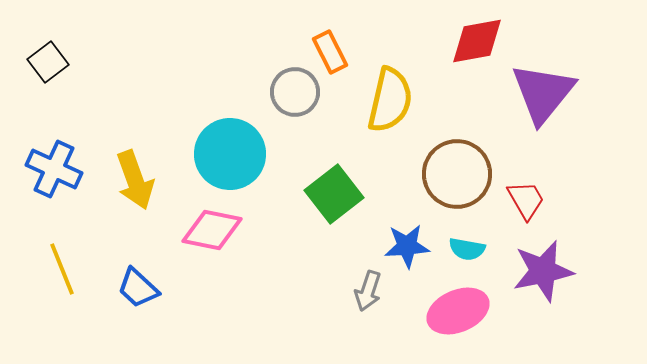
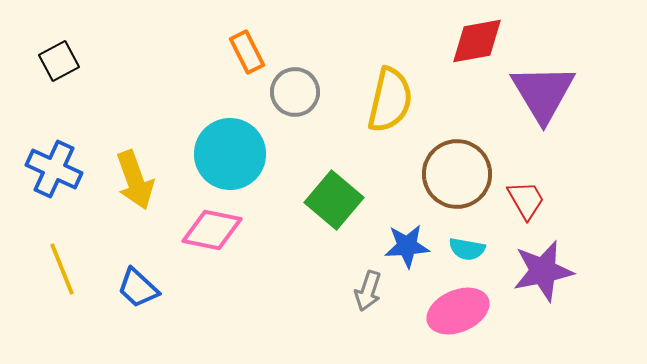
orange rectangle: moved 83 px left
black square: moved 11 px right, 1 px up; rotated 9 degrees clockwise
purple triangle: rotated 10 degrees counterclockwise
green square: moved 6 px down; rotated 12 degrees counterclockwise
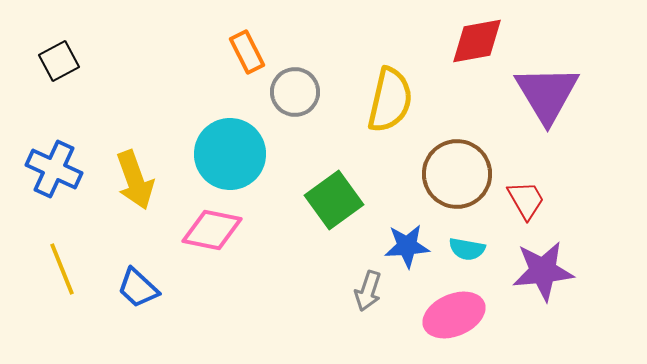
purple triangle: moved 4 px right, 1 px down
green square: rotated 14 degrees clockwise
purple star: rotated 6 degrees clockwise
pink ellipse: moved 4 px left, 4 px down
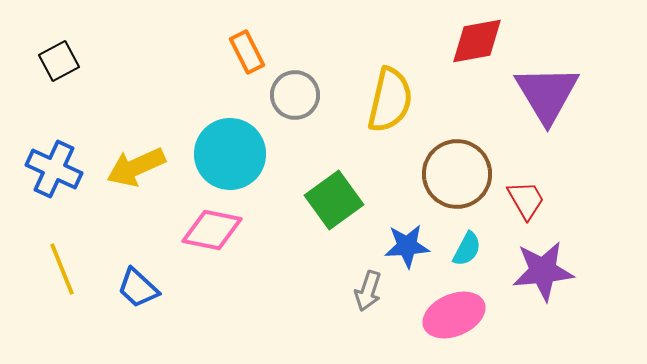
gray circle: moved 3 px down
yellow arrow: moved 1 px right, 13 px up; rotated 86 degrees clockwise
cyan semicircle: rotated 72 degrees counterclockwise
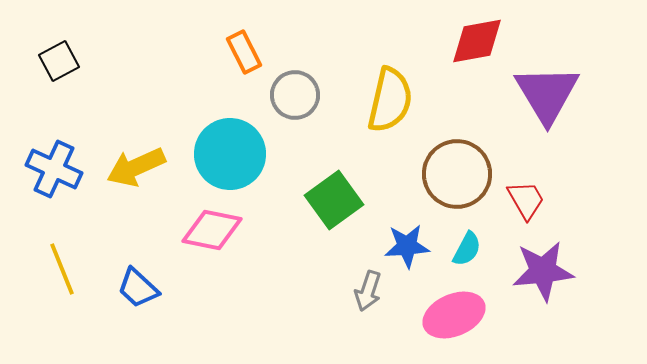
orange rectangle: moved 3 px left
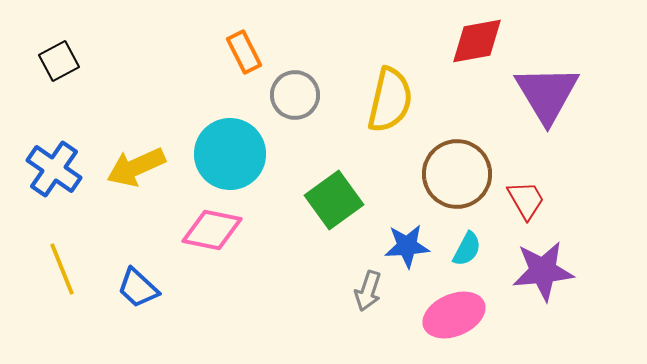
blue cross: rotated 10 degrees clockwise
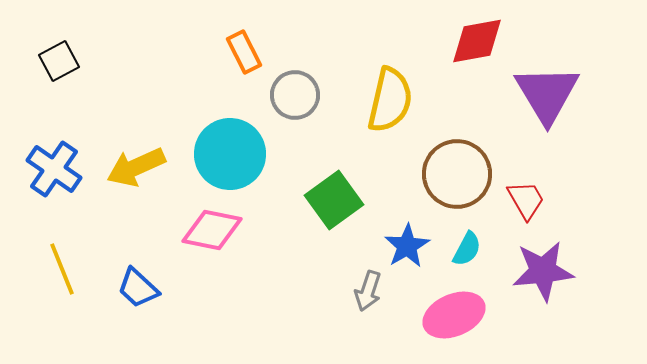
blue star: rotated 27 degrees counterclockwise
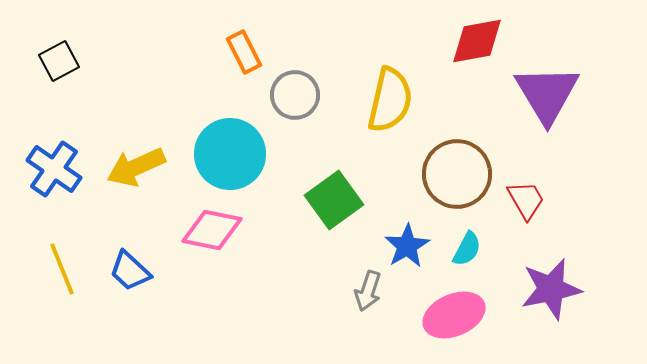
purple star: moved 8 px right, 18 px down; rotated 6 degrees counterclockwise
blue trapezoid: moved 8 px left, 17 px up
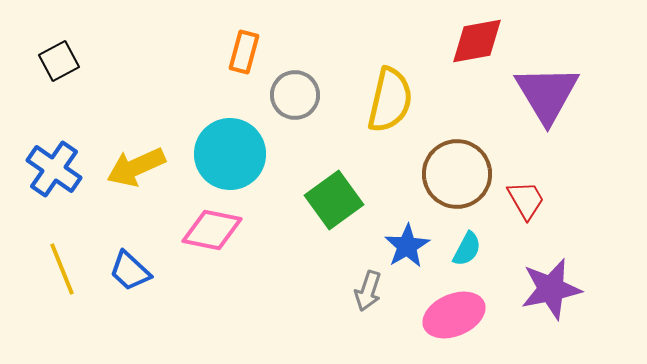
orange rectangle: rotated 42 degrees clockwise
